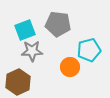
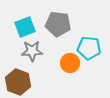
cyan square: moved 3 px up
cyan pentagon: moved 2 px up; rotated 20 degrees clockwise
orange circle: moved 4 px up
brown hexagon: rotated 15 degrees counterclockwise
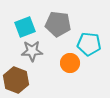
cyan pentagon: moved 4 px up
brown hexagon: moved 2 px left, 2 px up
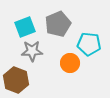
gray pentagon: rotated 30 degrees counterclockwise
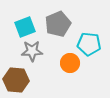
brown hexagon: rotated 15 degrees counterclockwise
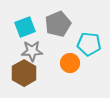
brown hexagon: moved 8 px right, 7 px up; rotated 25 degrees clockwise
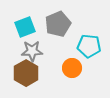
cyan pentagon: moved 2 px down
orange circle: moved 2 px right, 5 px down
brown hexagon: moved 2 px right
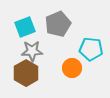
cyan pentagon: moved 2 px right, 3 px down
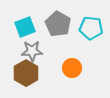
gray pentagon: rotated 20 degrees counterclockwise
cyan pentagon: moved 21 px up
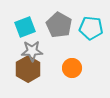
gray pentagon: moved 1 px right, 1 px down
brown hexagon: moved 2 px right, 4 px up
